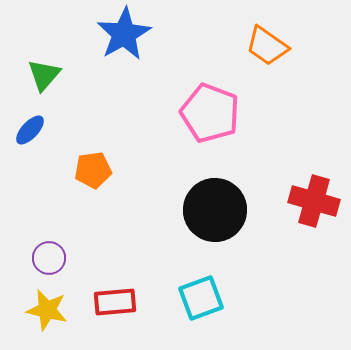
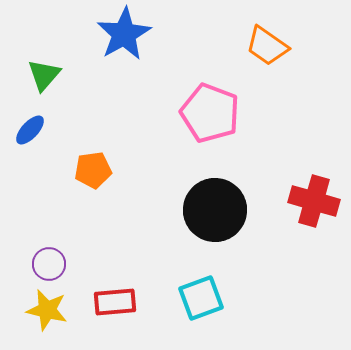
purple circle: moved 6 px down
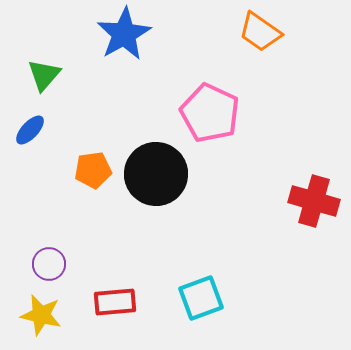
orange trapezoid: moved 7 px left, 14 px up
pink pentagon: rotated 4 degrees clockwise
black circle: moved 59 px left, 36 px up
yellow star: moved 6 px left, 5 px down
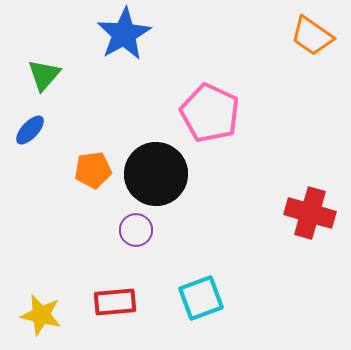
orange trapezoid: moved 52 px right, 4 px down
red cross: moved 4 px left, 12 px down
purple circle: moved 87 px right, 34 px up
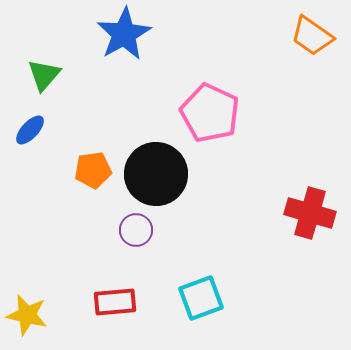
yellow star: moved 14 px left
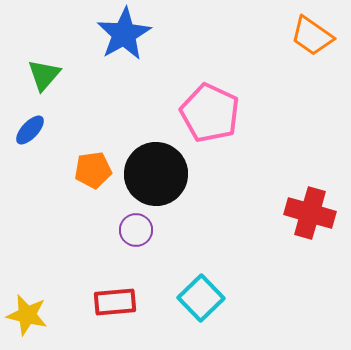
cyan square: rotated 24 degrees counterclockwise
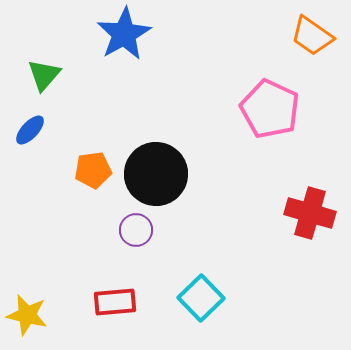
pink pentagon: moved 60 px right, 4 px up
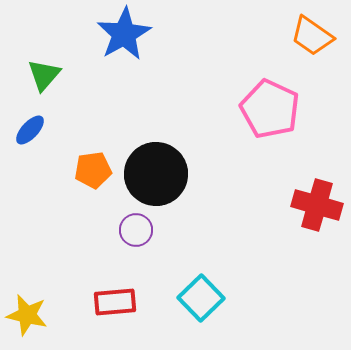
red cross: moved 7 px right, 8 px up
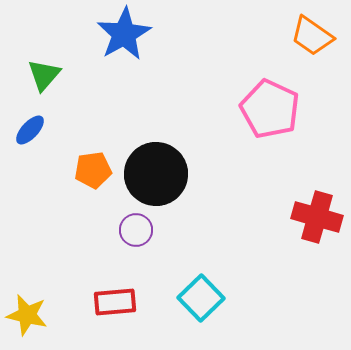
red cross: moved 12 px down
